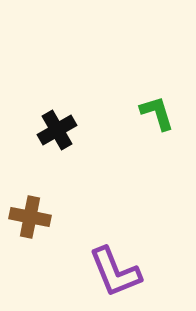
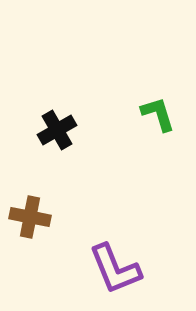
green L-shape: moved 1 px right, 1 px down
purple L-shape: moved 3 px up
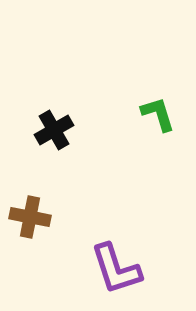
black cross: moved 3 px left
purple L-shape: moved 1 px right; rotated 4 degrees clockwise
